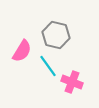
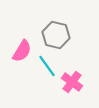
cyan line: moved 1 px left
pink cross: rotated 15 degrees clockwise
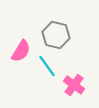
pink semicircle: moved 1 px left
pink cross: moved 2 px right, 3 px down
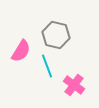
cyan line: rotated 15 degrees clockwise
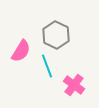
gray hexagon: rotated 12 degrees clockwise
